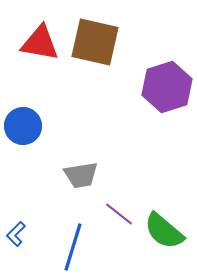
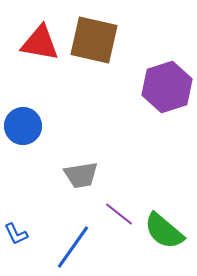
brown square: moved 1 px left, 2 px up
blue L-shape: rotated 70 degrees counterclockwise
blue line: rotated 18 degrees clockwise
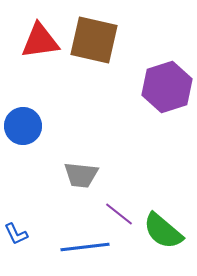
red triangle: moved 2 px up; rotated 18 degrees counterclockwise
gray trapezoid: rotated 15 degrees clockwise
green semicircle: moved 1 px left
blue line: moved 12 px right; rotated 48 degrees clockwise
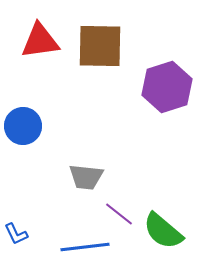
brown square: moved 6 px right, 6 px down; rotated 12 degrees counterclockwise
gray trapezoid: moved 5 px right, 2 px down
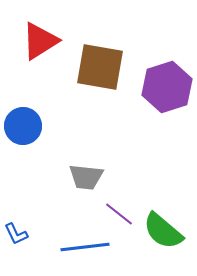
red triangle: rotated 24 degrees counterclockwise
brown square: moved 21 px down; rotated 9 degrees clockwise
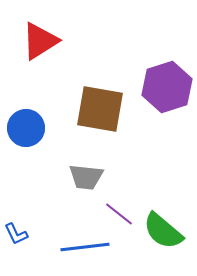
brown square: moved 42 px down
blue circle: moved 3 px right, 2 px down
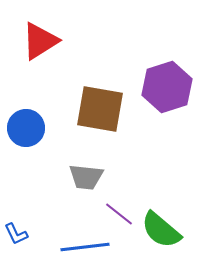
green semicircle: moved 2 px left, 1 px up
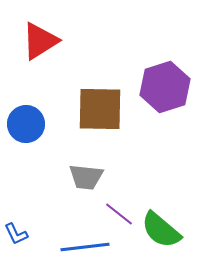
purple hexagon: moved 2 px left
brown square: rotated 9 degrees counterclockwise
blue circle: moved 4 px up
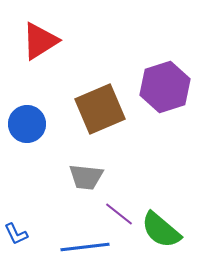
brown square: rotated 24 degrees counterclockwise
blue circle: moved 1 px right
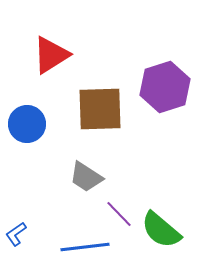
red triangle: moved 11 px right, 14 px down
brown square: rotated 21 degrees clockwise
gray trapezoid: rotated 27 degrees clockwise
purple line: rotated 8 degrees clockwise
blue L-shape: rotated 80 degrees clockwise
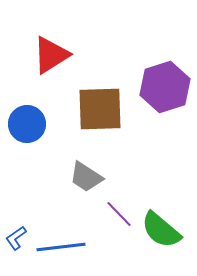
blue L-shape: moved 4 px down
blue line: moved 24 px left
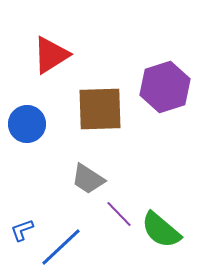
gray trapezoid: moved 2 px right, 2 px down
blue L-shape: moved 6 px right, 8 px up; rotated 15 degrees clockwise
blue line: rotated 36 degrees counterclockwise
